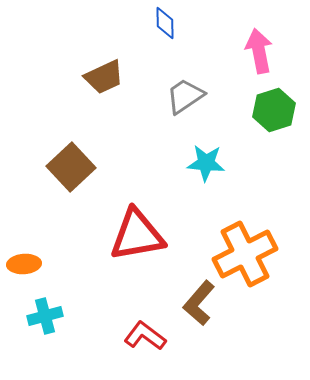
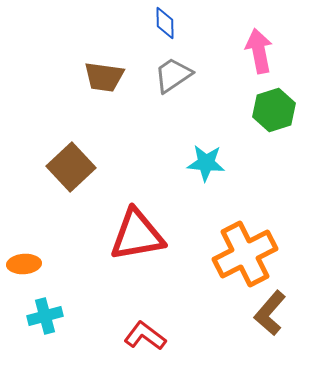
brown trapezoid: rotated 33 degrees clockwise
gray trapezoid: moved 12 px left, 21 px up
brown L-shape: moved 71 px right, 10 px down
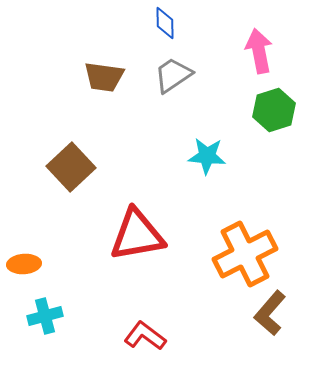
cyan star: moved 1 px right, 7 px up
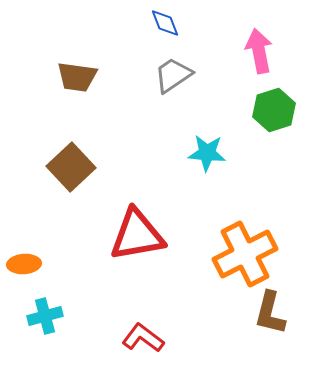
blue diamond: rotated 20 degrees counterclockwise
brown trapezoid: moved 27 px left
cyan star: moved 3 px up
brown L-shape: rotated 27 degrees counterclockwise
red L-shape: moved 2 px left, 2 px down
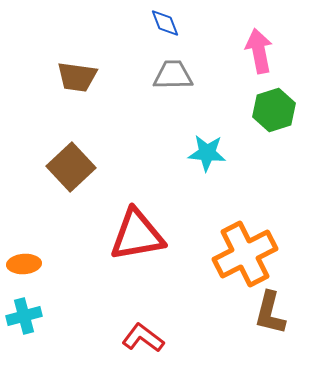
gray trapezoid: rotated 33 degrees clockwise
cyan cross: moved 21 px left
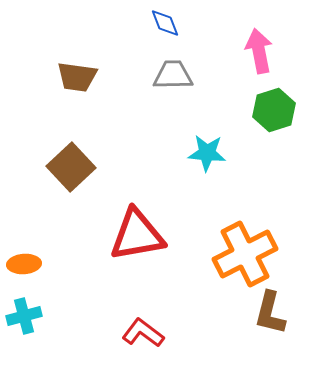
red L-shape: moved 5 px up
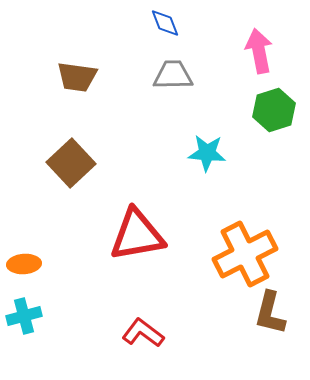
brown square: moved 4 px up
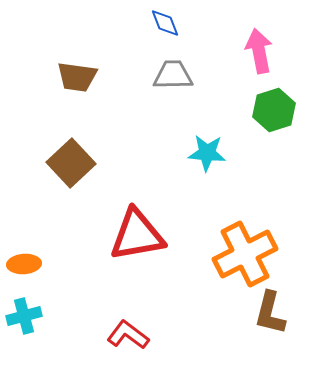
red L-shape: moved 15 px left, 2 px down
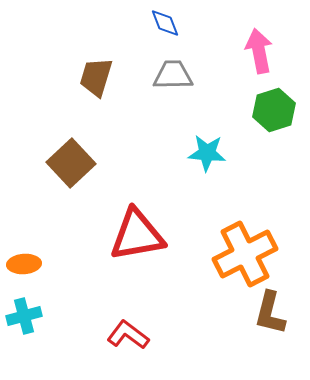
brown trapezoid: moved 19 px right; rotated 99 degrees clockwise
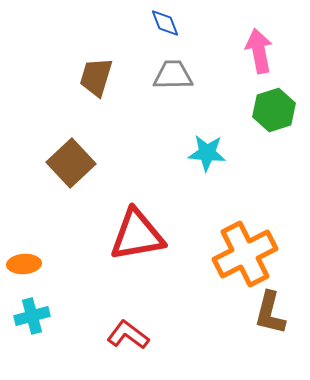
cyan cross: moved 8 px right
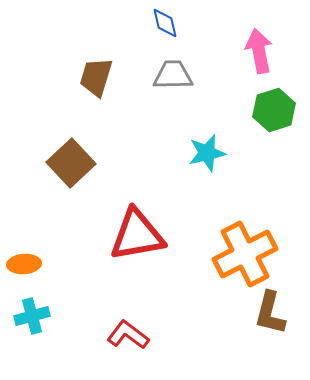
blue diamond: rotated 8 degrees clockwise
cyan star: rotated 18 degrees counterclockwise
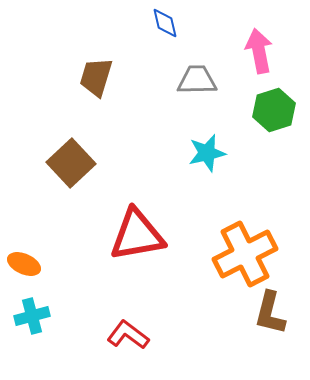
gray trapezoid: moved 24 px right, 5 px down
orange ellipse: rotated 28 degrees clockwise
